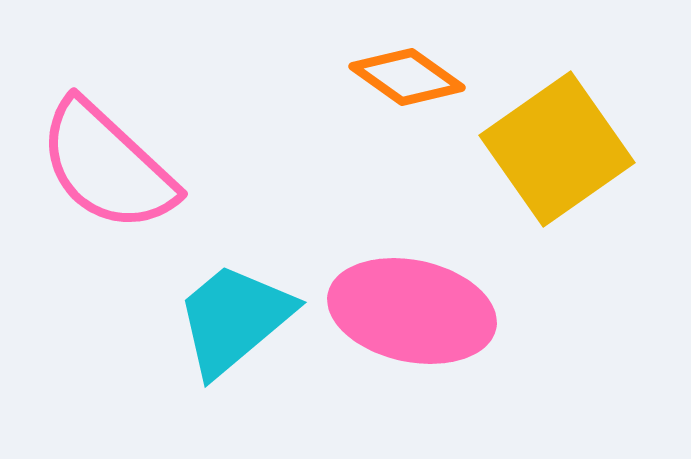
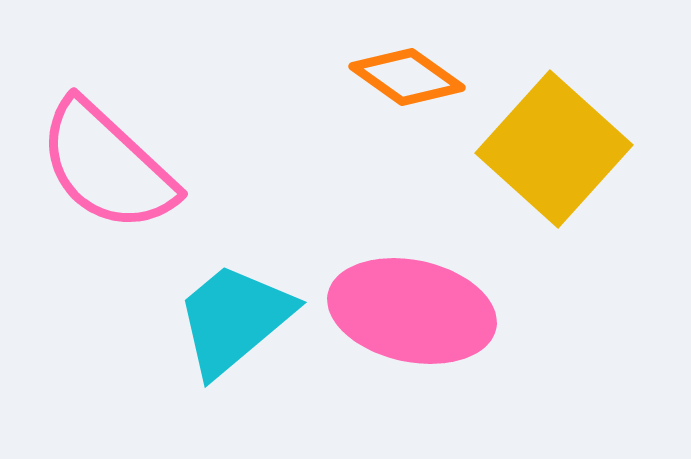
yellow square: moved 3 px left; rotated 13 degrees counterclockwise
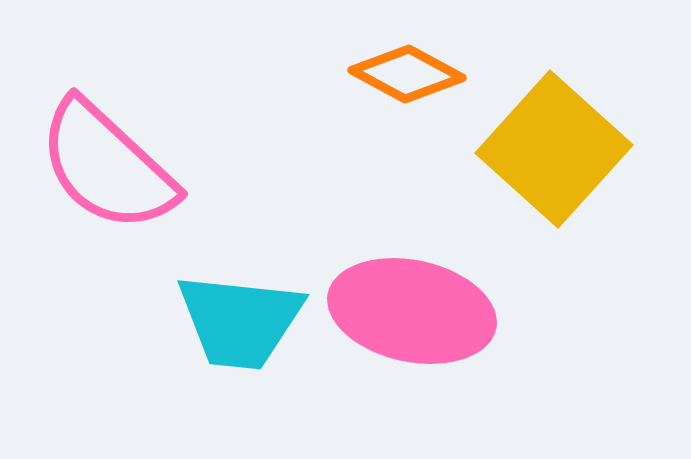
orange diamond: moved 3 px up; rotated 7 degrees counterclockwise
cyan trapezoid: moved 6 px right, 2 px down; rotated 134 degrees counterclockwise
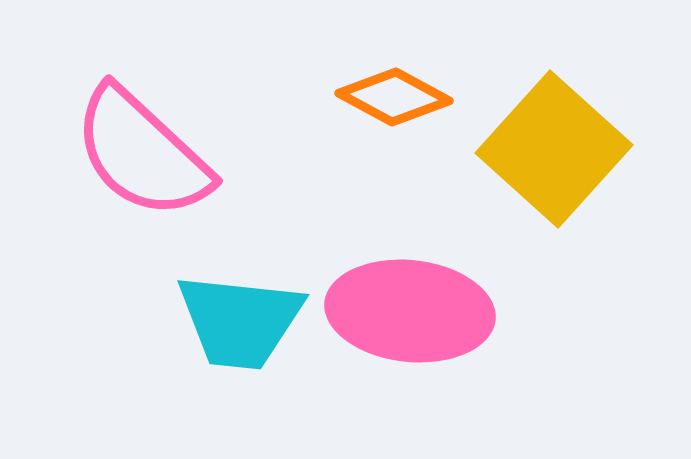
orange diamond: moved 13 px left, 23 px down
pink semicircle: moved 35 px right, 13 px up
pink ellipse: moved 2 px left; rotated 6 degrees counterclockwise
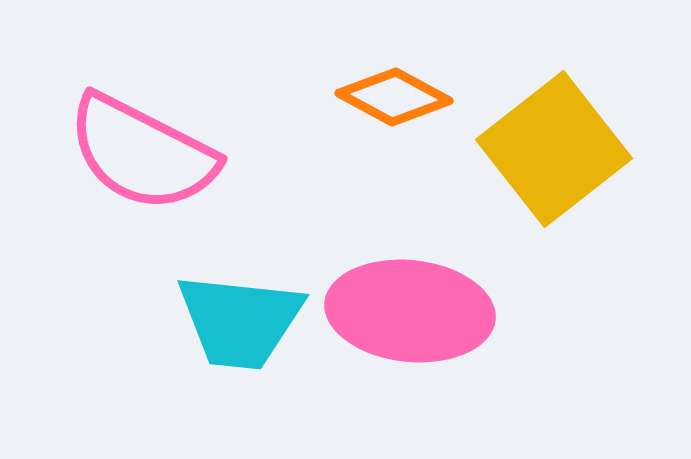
yellow square: rotated 10 degrees clockwise
pink semicircle: rotated 16 degrees counterclockwise
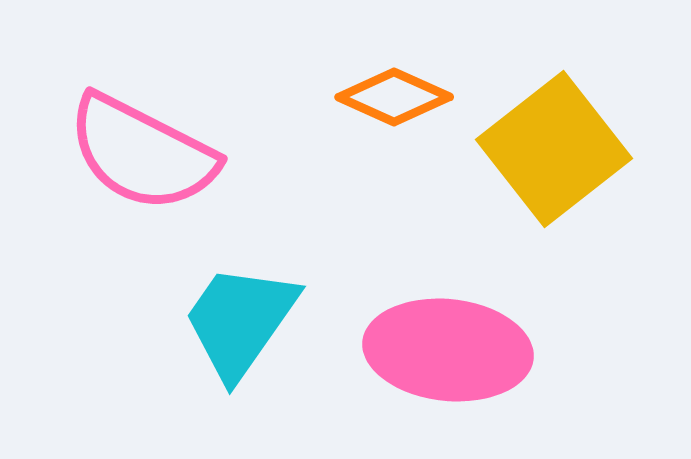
orange diamond: rotated 4 degrees counterclockwise
pink ellipse: moved 38 px right, 39 px down
cyan trapezoid: rotated 119 degrees clockwise
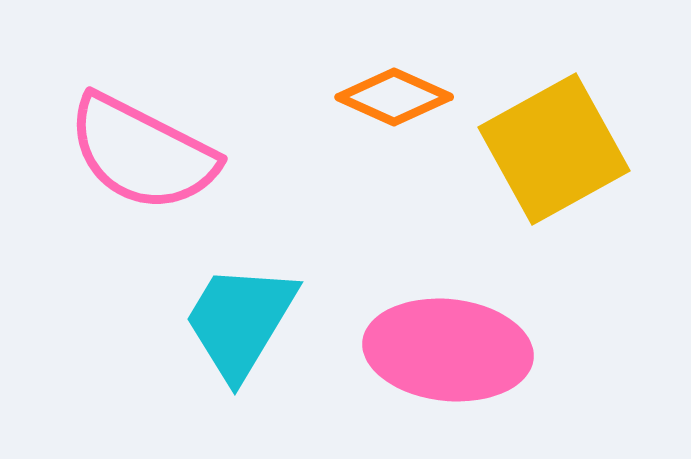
yellow square: rotated 9 degrees clockwise
cyan trapezoid: rotated 4 degrees counterclockwise
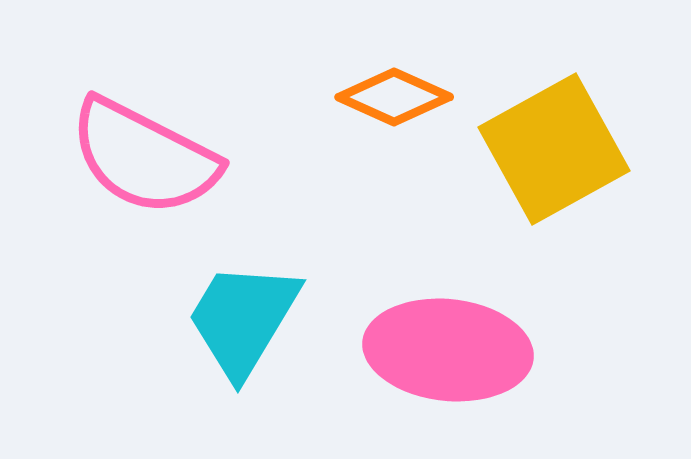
pink semicircle: moved 2 px right, 4 px down
cyan trapezoid: moved 3 px right, 2 px up
